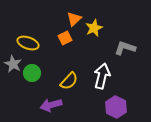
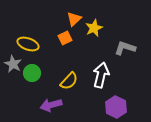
yellow ellipse: moved 1 px down
white arrow: moved 1 px left, 1 px up
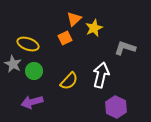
green circle: moved 2 px right, 2 px up
purple arrow: moved 19 px left, 3 px up
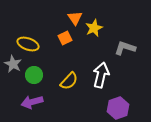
orange triangle: moved 1 px right, 1 px up; rotated 21 degrees counterclockwise
green circle: moved 4 px down
purple hexagon: moved 2 px right, 1 px down; rotated 15 degrees clockwise
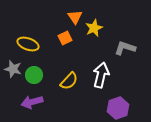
orange triangle: moved 1 px up
gray star: moved 5 px down; rotated 12 degrees counterclockwise
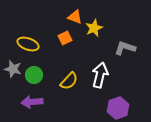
orange triangle: rotated 35 degrees counterclockwise
white arrow: moved 1 px left
purple arrow: rotated 10 degrees clockwise
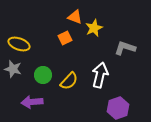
yellow ellipse: moved 9 px left
green circle: moved 9 px right
